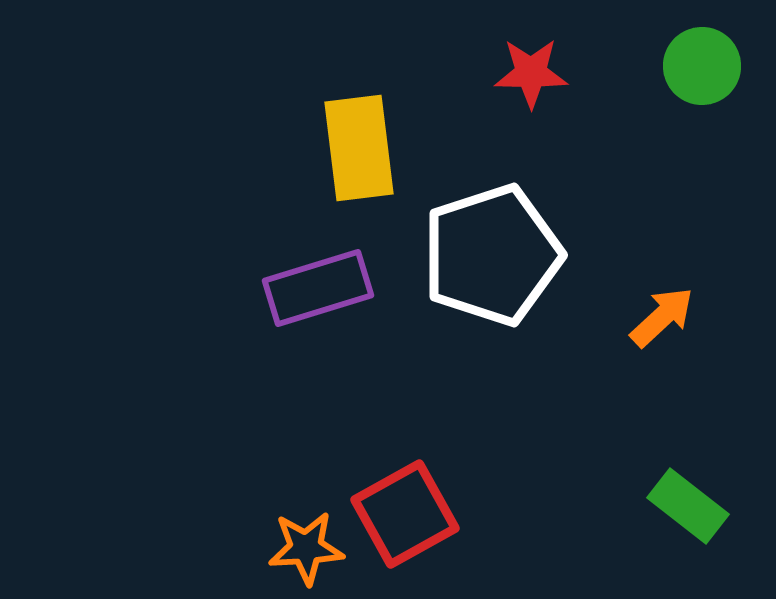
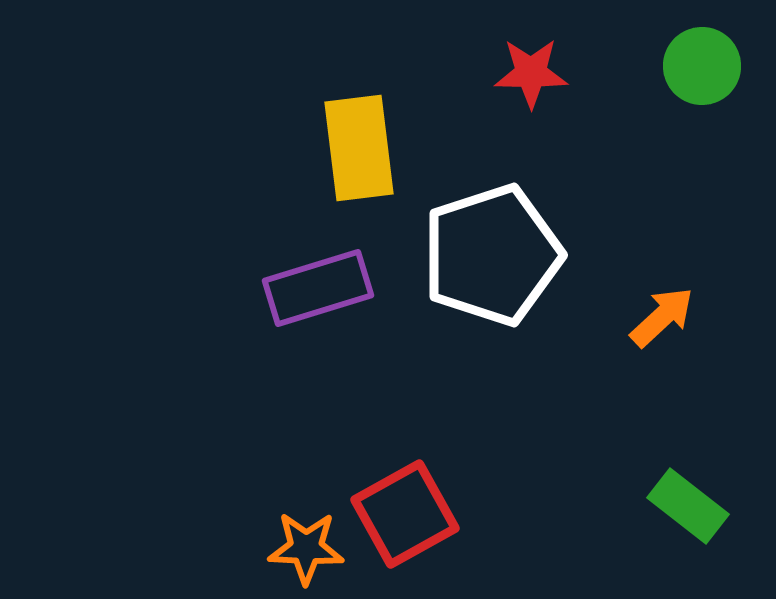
orange star: rotated 6 degrees clockwise
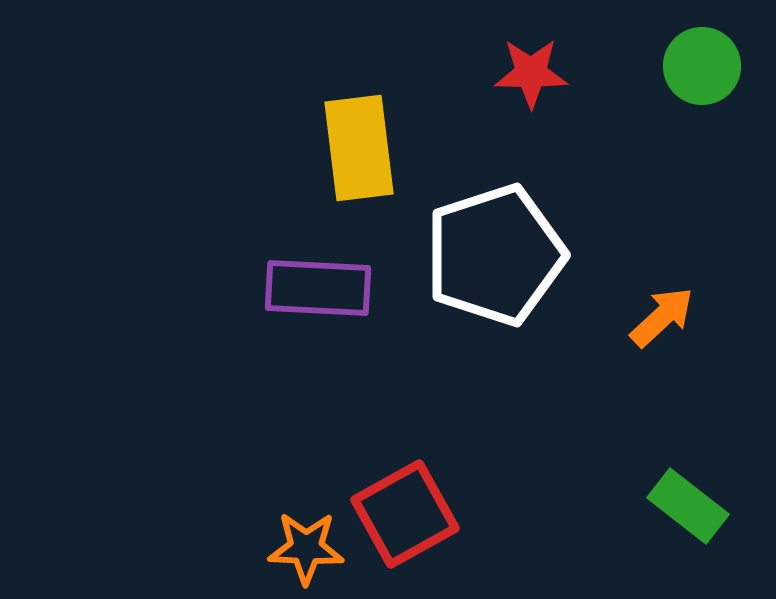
white pentagon: moved 3 px right
purple rectangle: rotated 20 degrees clockwise
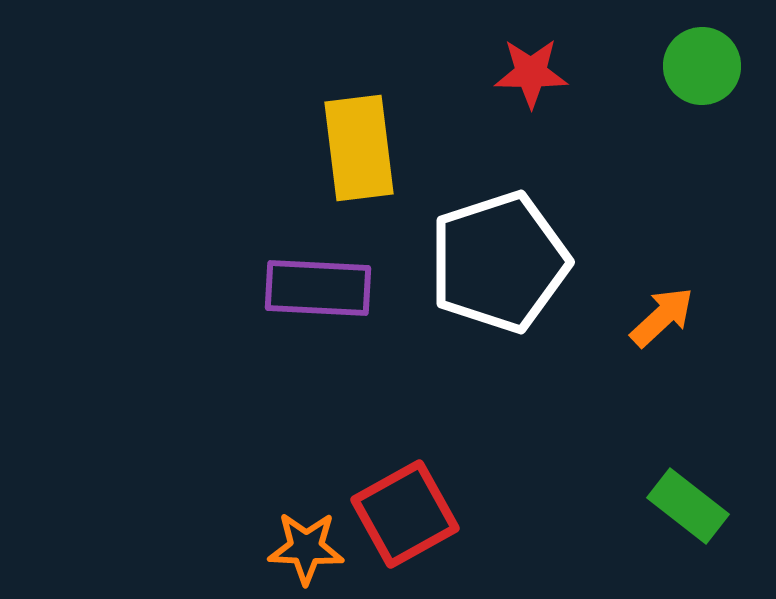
white pentagon: moved 4 px right, 7 px down
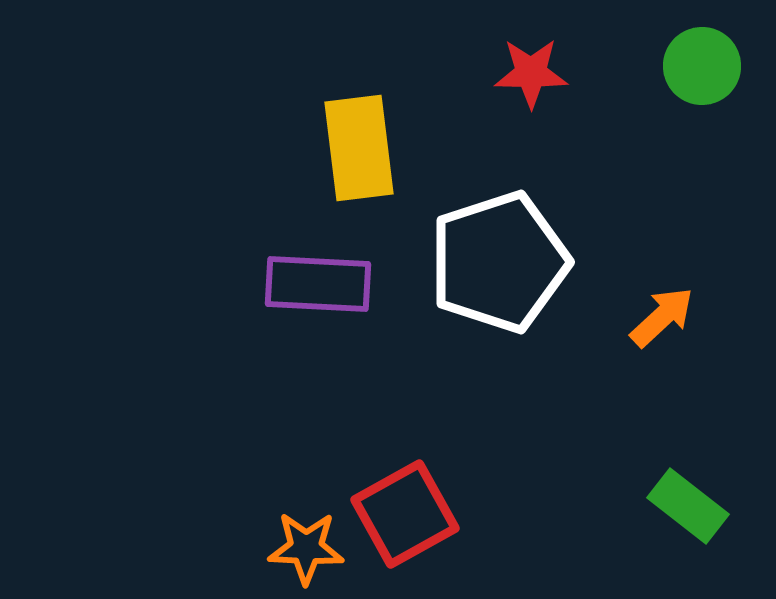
purple rectangle: moved 4 px up
